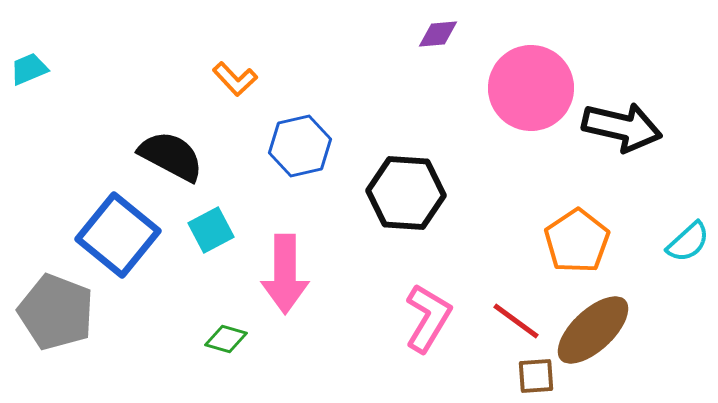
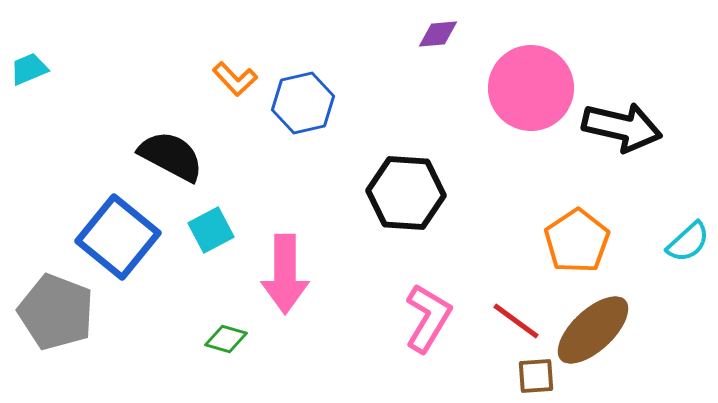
blue hexagon: moved 3 px right, 43 px up
blue square: moved 2 px down
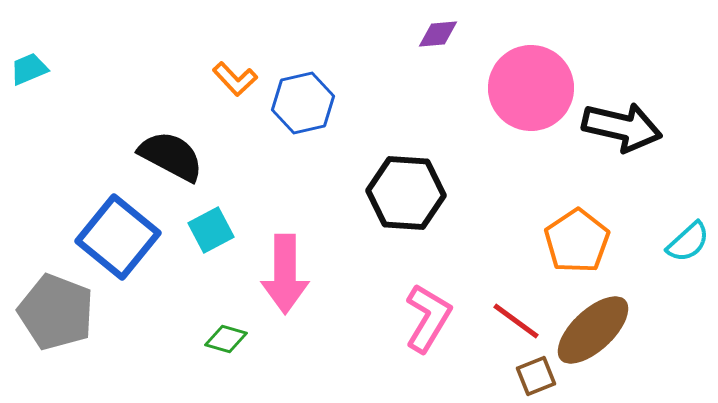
brown square: rotated 18 degrees counterclockwise
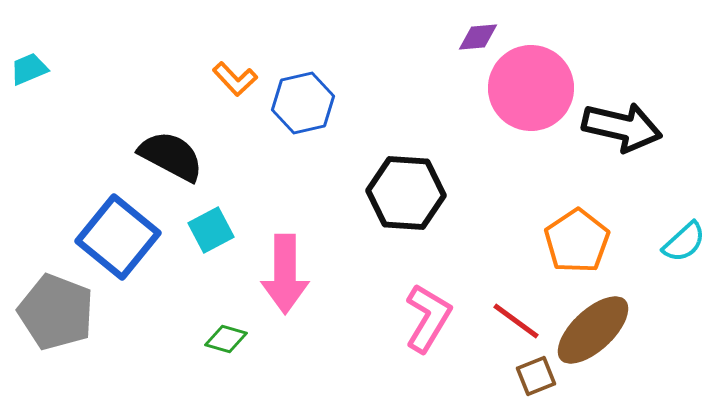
purple diamond: moved 40 px right, 3 px down
cyan semicircle: moved 4 px left
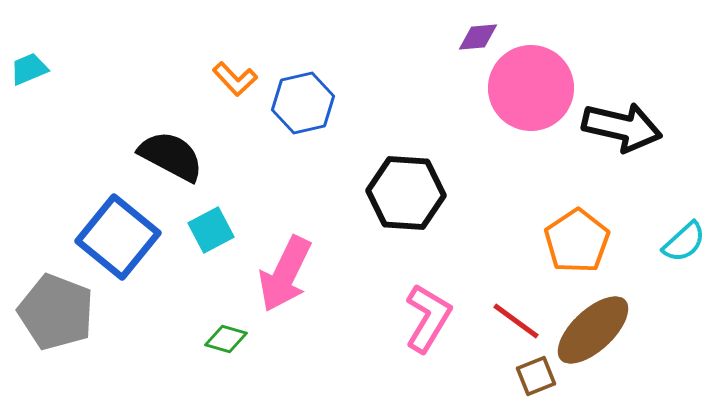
pink arrow: rotated 26 degrees clockwise
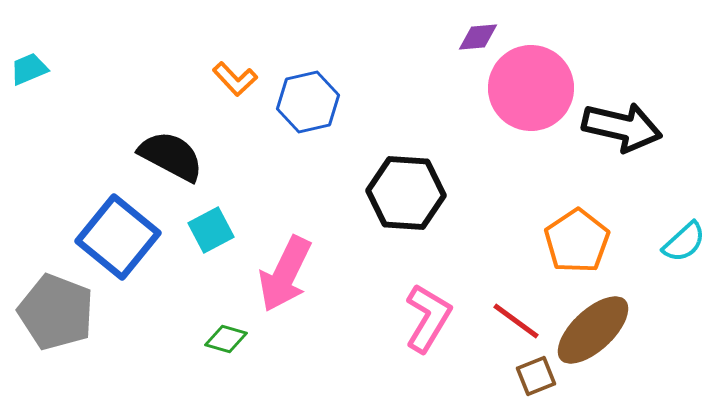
blue hexagon: moved 5 px right, 1 px up
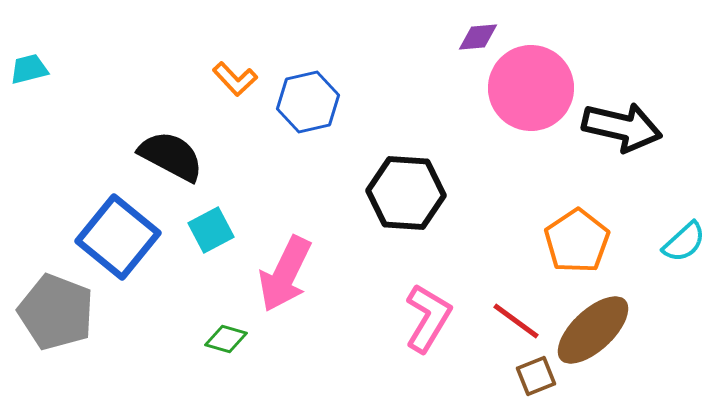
cyan trapezoid: rotated 9 degrees clockwise
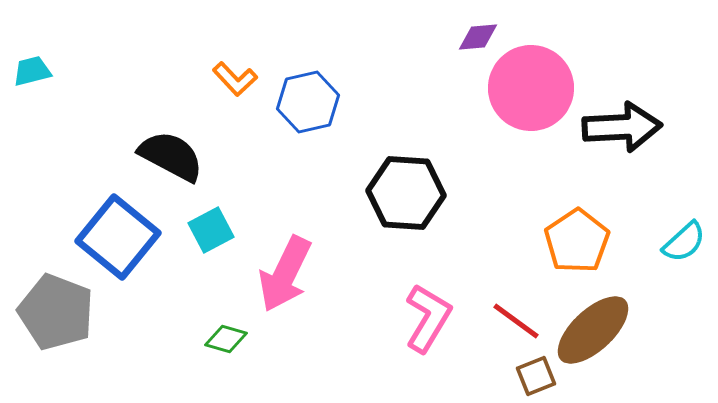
cyan trapezoid: moved 3 px right, 2 px down
black arrow: rotated 16 degrees counterclockwise
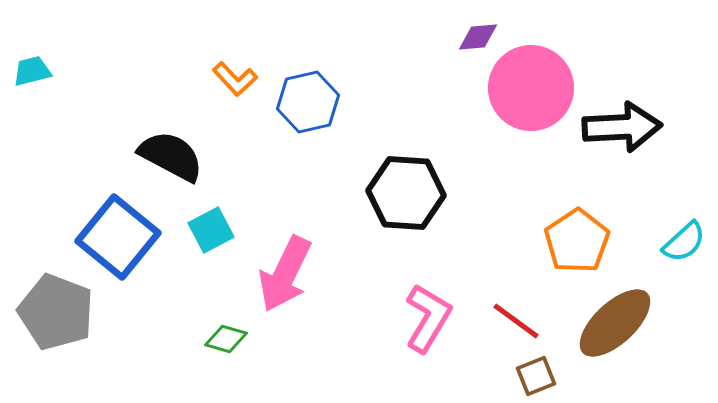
brown ellipse: moved 22 px right, 7 px up
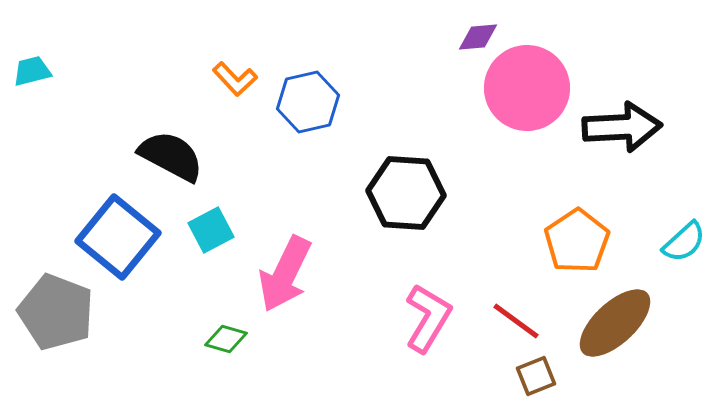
pink circle: moved 4 px left
